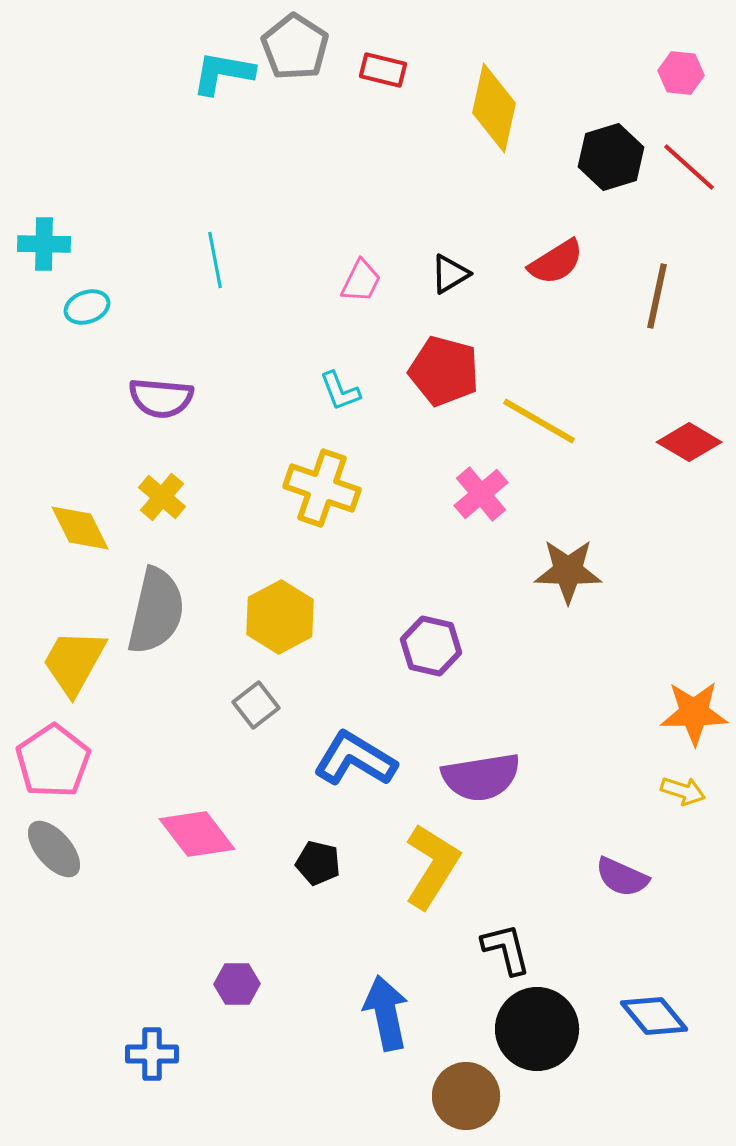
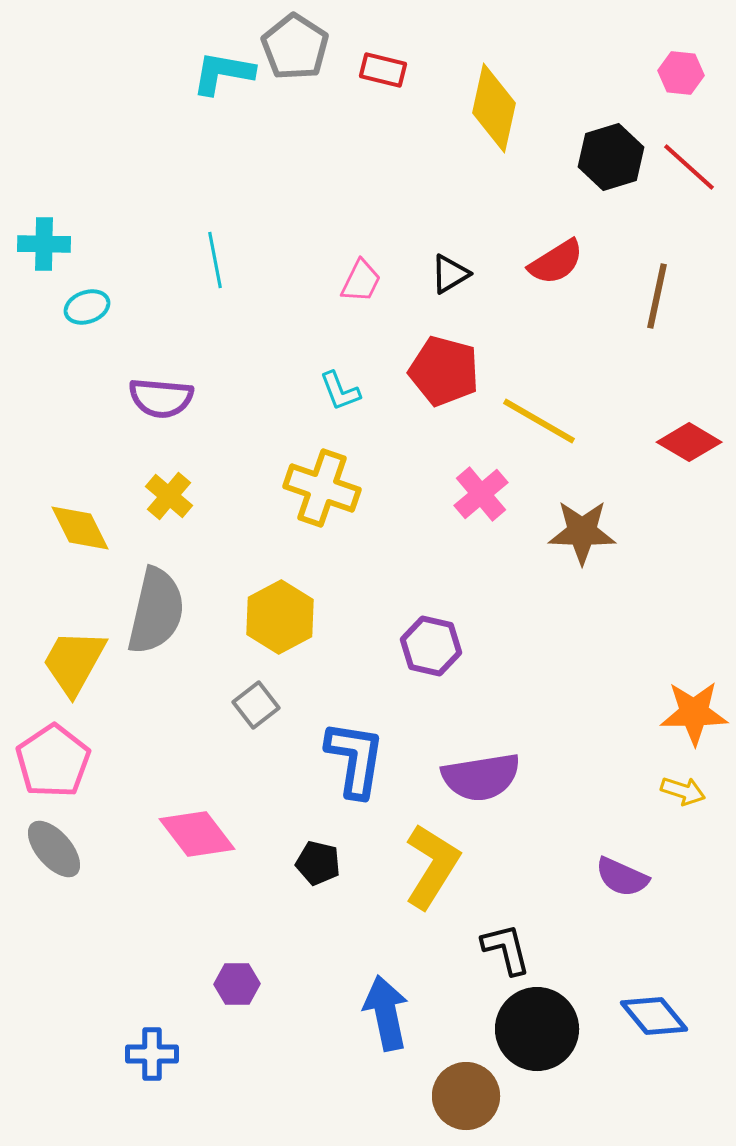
yellow cross at (162, 497): moved 7 px right, 1 px up
brown star at (568, 571): moved 14 px right, 39 px up
blue L-shape at (355, 759): rotated 68 degrees clockwise
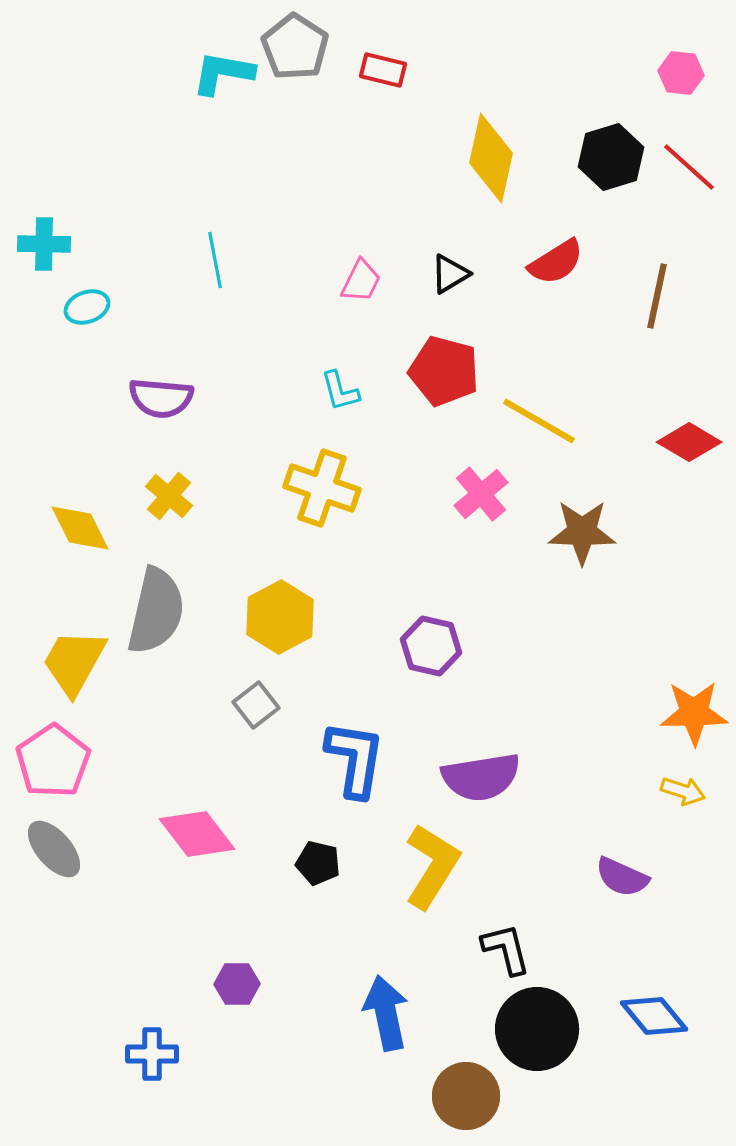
yellow diamond at (494, 108): moved 3 px left, 50 px down
cyan L-shape at (340, 391): rotated 6 degrees clockwise
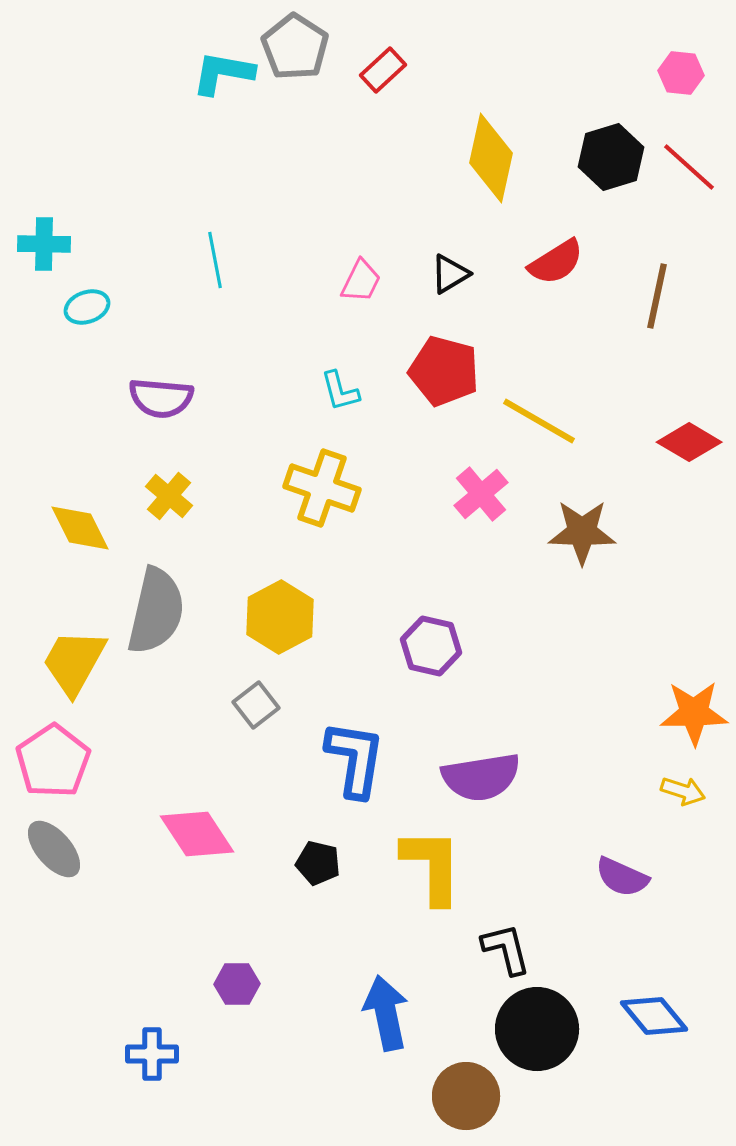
red rectangle at (383, 70): rotated 57 degrees counterclockwise
pink diamond at (197, 834): rotated 4 degrees clockwise
yellow L-shape at (432, 866): rotated 32 degrees counterclockwise
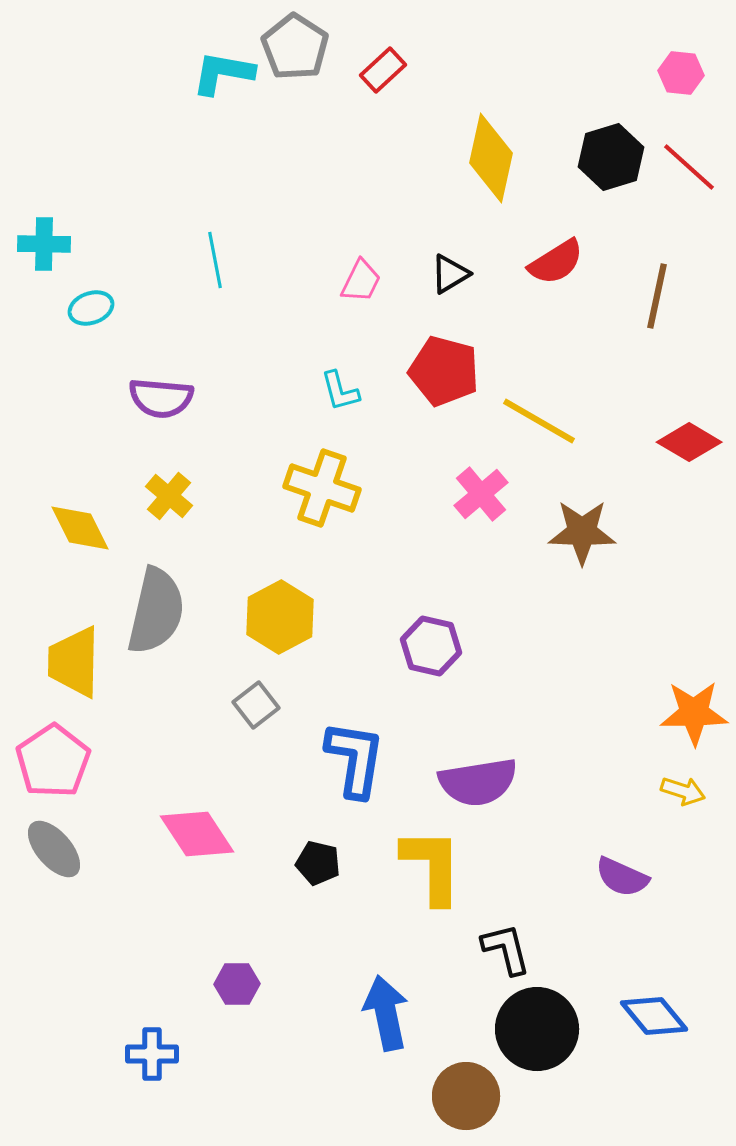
cyan ellipse at (87, 307): moved 4 px right, 1 px down
yellow trapezoid at (74, 662): rotated 28 degrees counterclockwise
purple semicircle at (481, 777): moved 3 px left, 5 px down
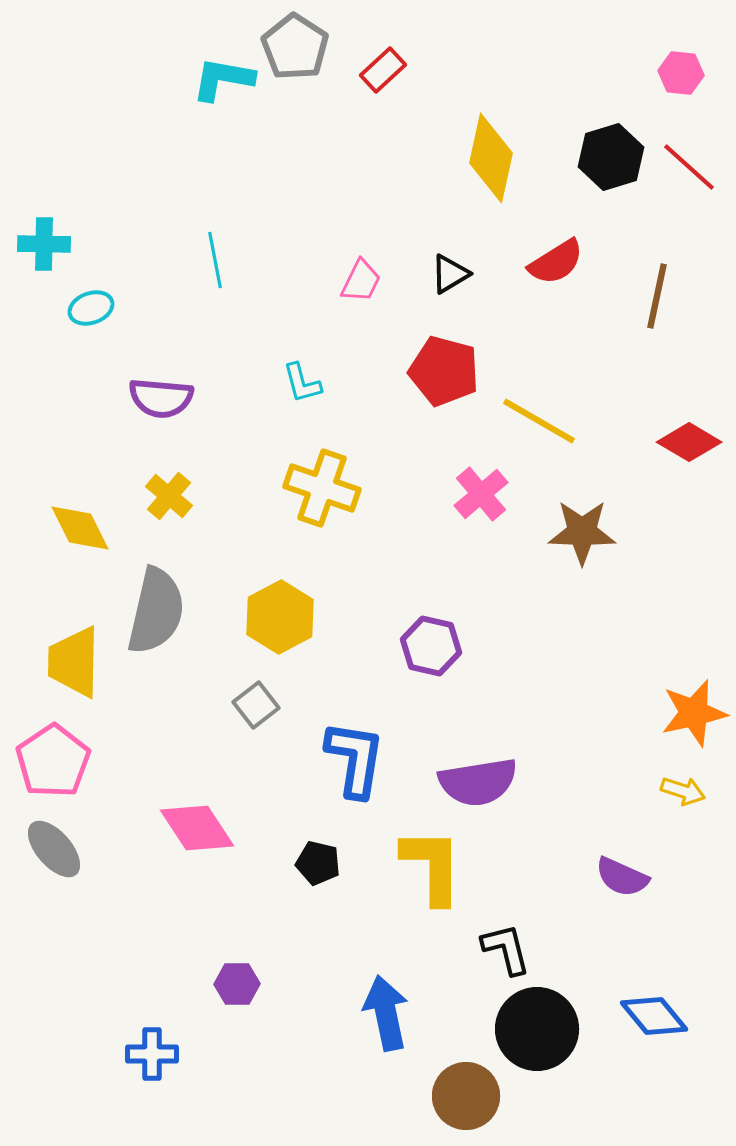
cyan L-shape at (223, 73): moved 6 px down
cyan L-shape at (340, 391): moved 38 px left, 8 px up
orange star at (694, 713): rotated 12 degrees counterclockwise
pink diamond at (197, 834): moved 6 px up
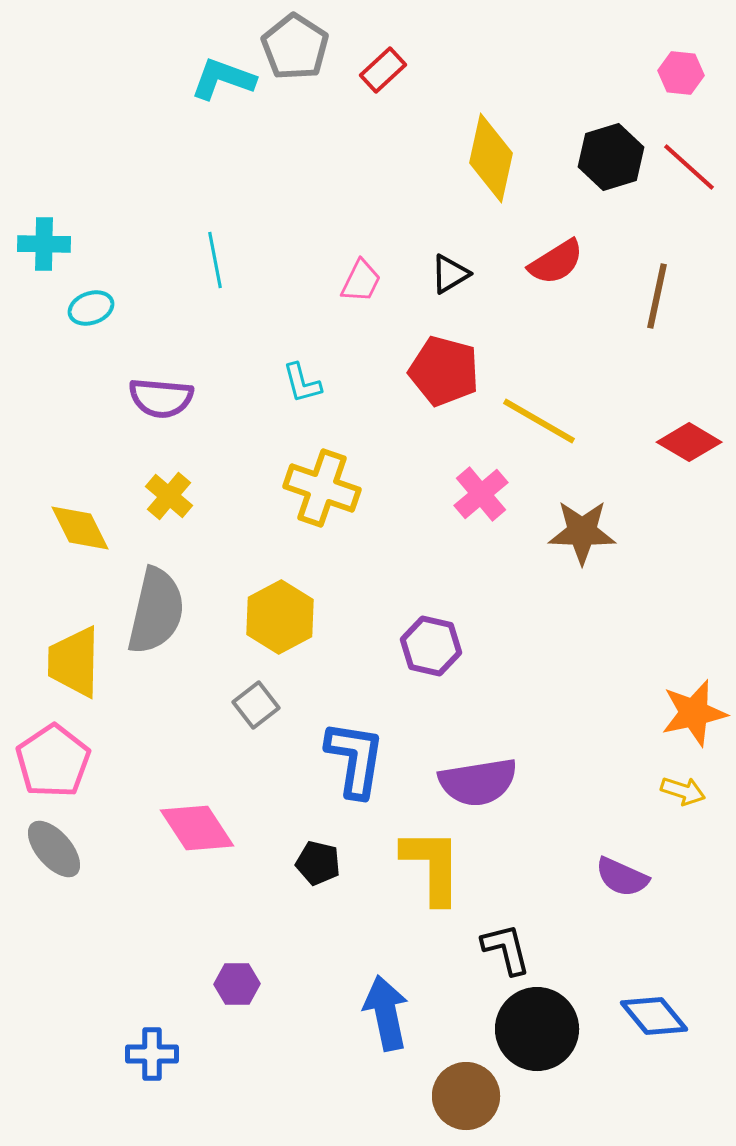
cyan L-shape at (223, 79): rotated 10 degrees clockwise
